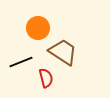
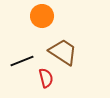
orange circle: moved 4 px right, 12 px up
black line: moved 1 px right, 1 px up
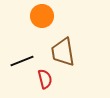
brown trapezoid: rotated 132 degrees counterclockwise
red semicircle: moved 1 px left, 1 px down
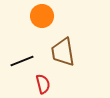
red semicircle: moved 2 px left, 5 px down
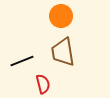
orange circle: moved 19 px right
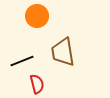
orange circle: moved 24 px left
red semicircle: moved 6 px left
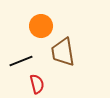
orange circle: moved 4 px right, 10 px down
black line: moved 1 px left
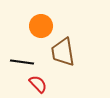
black line: moved 1 px right, 1 px down; rotated 30 degrees clockwise
red semicircle: moved 1 px right; rotated 30 degrees counterclockwise
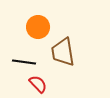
orange circle: moved 3 px left, 1 px down
black line: moved 2 px right
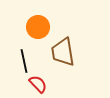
black line: moved 1 px up; rotated 70 degrees clockwise
